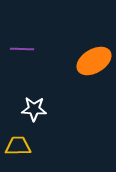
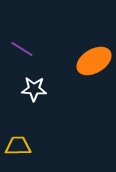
purple line: rotated 30 degrees clockwise
white star: moved 20 px up
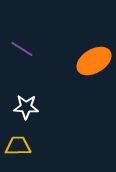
white star: moved 8 px left, 18 px down
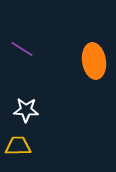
orange ellipse: rotated 68 degrees counterclockwise
white star: moved 3 px down
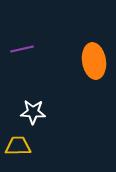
purple line: rotated 45 degrees counterclockwise
white star: moved 7 px right, 2 px down
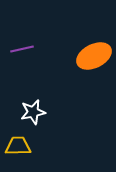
orange ellipse: moved 5 px up; rotated 72 degrees clockwise
white star: rotated 15 degrees counterclockwise
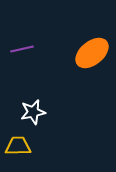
orange ellipse: moved 2 px left, 3 px up; rotated 12 degrees counterclockwise
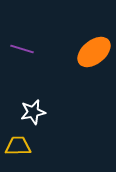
purple line: rotated 30 degrees clockwise
orange ellipse: moved 2 px right, 1 px up
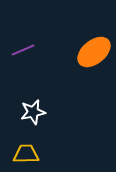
purple line: moved 1 px right, 1 px down; rotated 40 degrees counterclockwise
yellow trapezoid: moved 8 px right, 8 px down
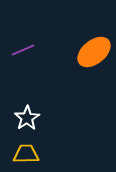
white star: moved 6 px left, 6 px down; rotated 20 degrees counterclockwise
